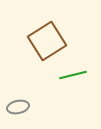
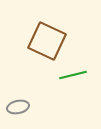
brown square: rotated 33 degrees counterclockwise
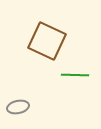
green line: moved 2 px right; rotated 16 degrees clockwise
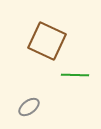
gray ellipse: moved 11 px right; rotated 25 degrees counterclockwise
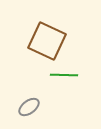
green line: moved 11 px left
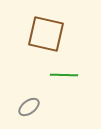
brown square: moved 1 px left, 7 px up; rotated 12 degrees counterclockwise
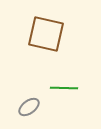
green line: moved 13 px down
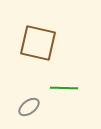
brown square: moved 8 px left, 9 px down
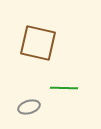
gray ellipse: rotated 20 degrees clockwise
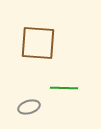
brown square: rotated 9 degrees counterclockwise
